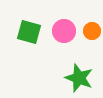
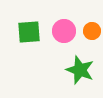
green square: rotated 20 degrees counterclockwise
green star: moved 1 px right, 8 px up
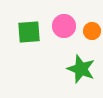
pink circle: moved 5 px up
green star: moved 1 px right, 1 px up
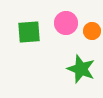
pink circle: moved 2 px right, 3 px up
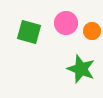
green square: rotated 20 degrees clockwise
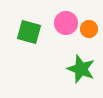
orange circle: moved 3 px left, 2 px up
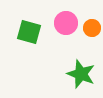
orange circle: moved 3 px right, 1 px up
green star: moved 5 px down
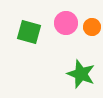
orange circle: moved 1 px up
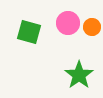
pink circle: moved 2 px right
green star: moved 2 px left, 1 px down; rotated 16 degrees clockwise
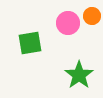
orange circle: moved 11 px up
green square: moved 1 px right, 11 px down; rotated 25 degrees counterclockwise
